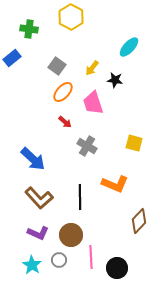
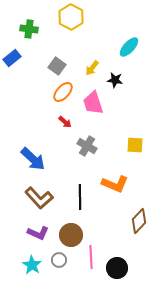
yellow square: moved 1 px right, 2 px down; rotated 12 degrees counterclockwise
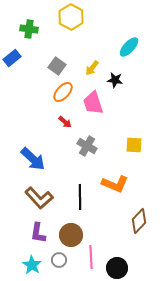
yellow square: moved 1 px left
purple L-shape: rotated 75 degrees clockwise
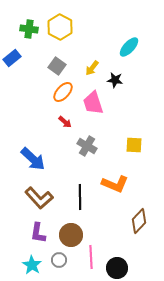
yellow hexagon: moved 11 px left, 10 px down
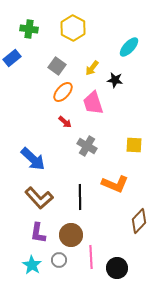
yellow hexagon: moved 13 px right, 1 px down
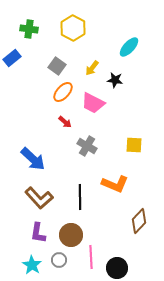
pink trapezoid: rotated 45 degrees counterclockwise
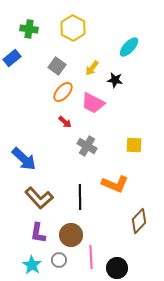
blue arrow: moved 9 px left
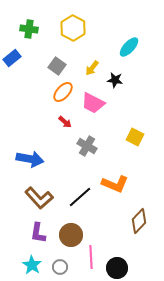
yellow square: moved 1 px right, 8 px up; rotated 24 degrees clockwise
blue arrow: moved 6 px right; rotated 32 degrees counterclockwise
black line: rotated 50 degrees clockwise
gray circle: moved 1 px right, 7 px down
